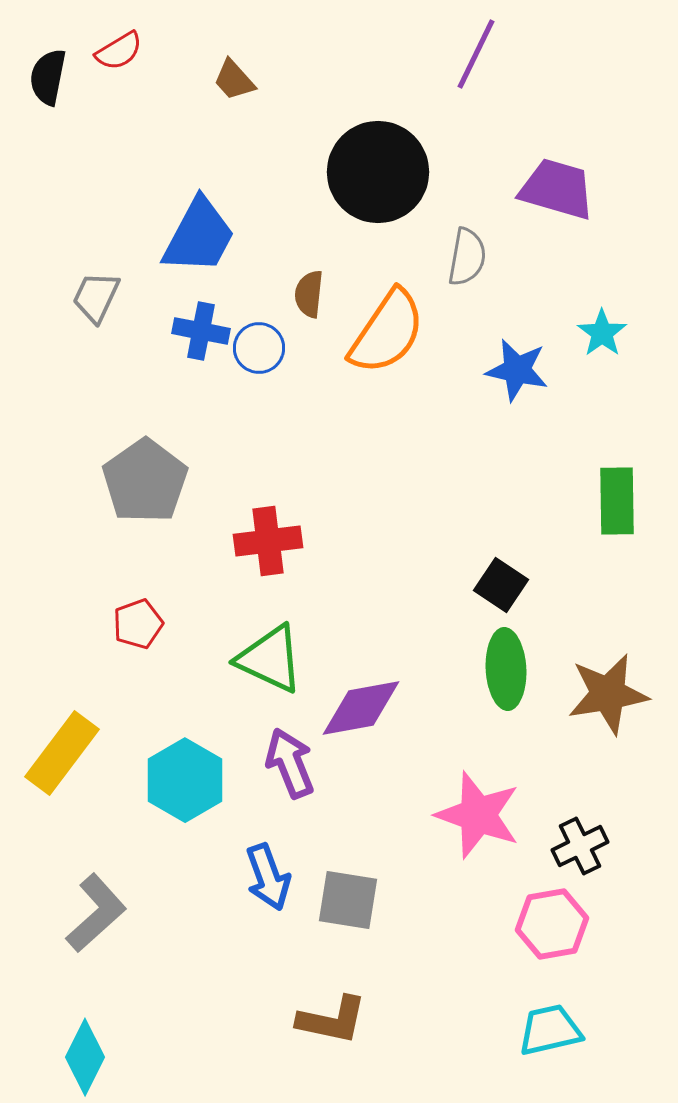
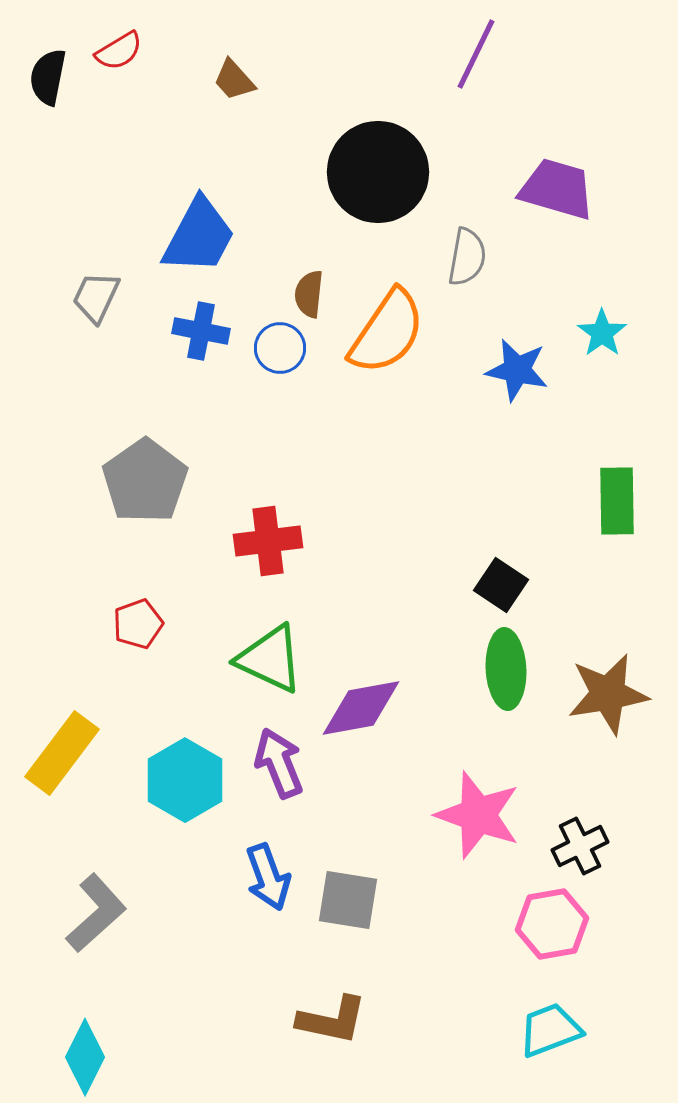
blue circle: moved 21 px right
purple arrow: moved 11 px left
cyan trapezoid: rotated 8 degrees counterclockwise
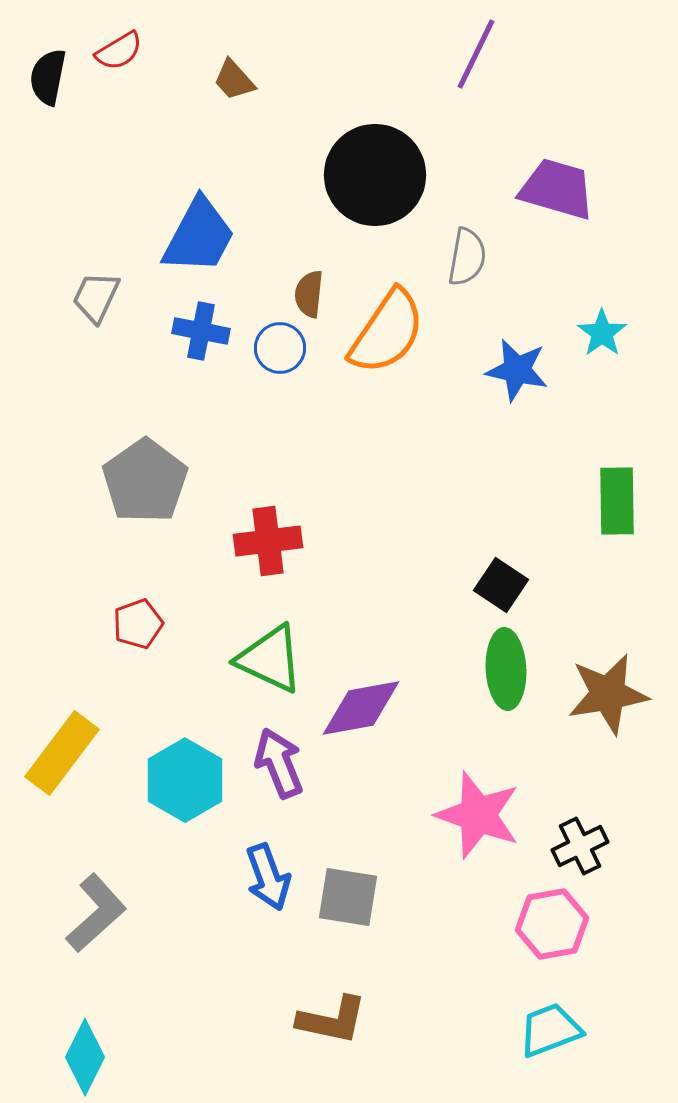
black circle: moved 3 px left, 3 px down
gray square: moved 3 px up
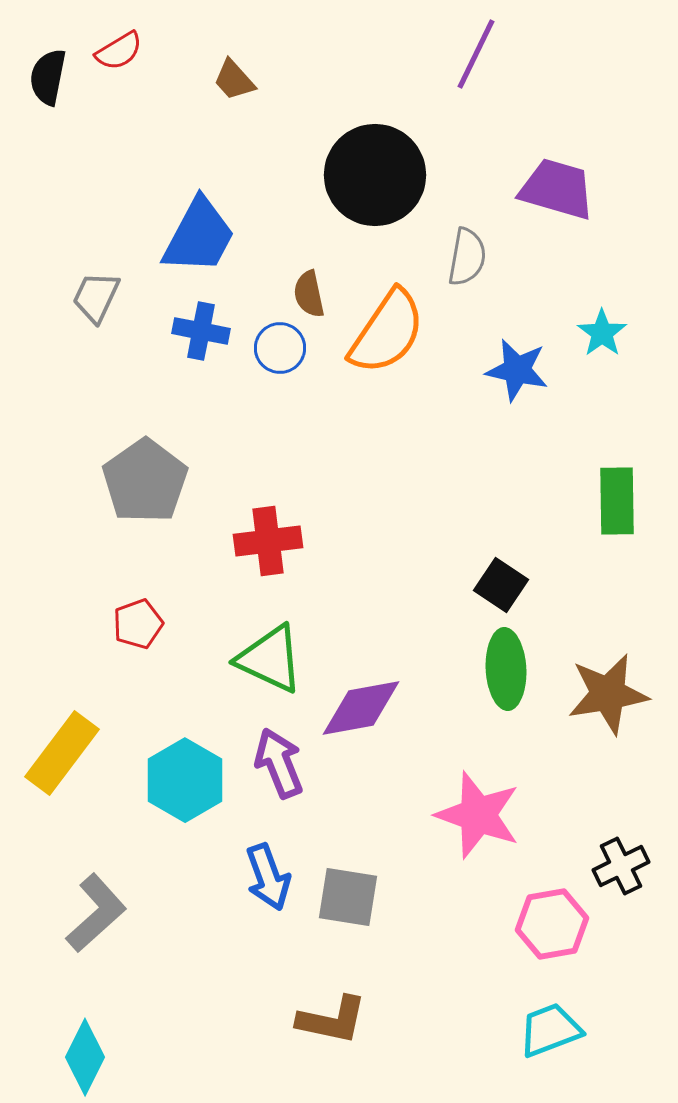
brown semicircle: rotated 18 degrees counterclockwise
black cross: moved 41 px right, 20 px down
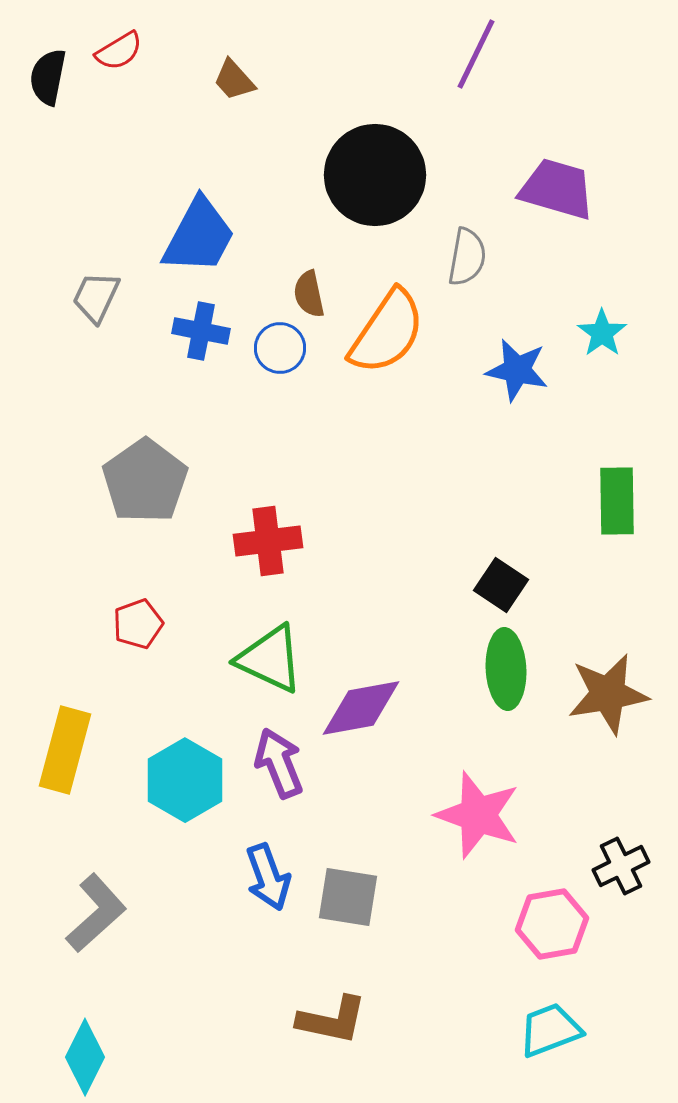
yellow rectangle: moved 3 px right, 3 px up; rotated 22 degrees counterclockwise
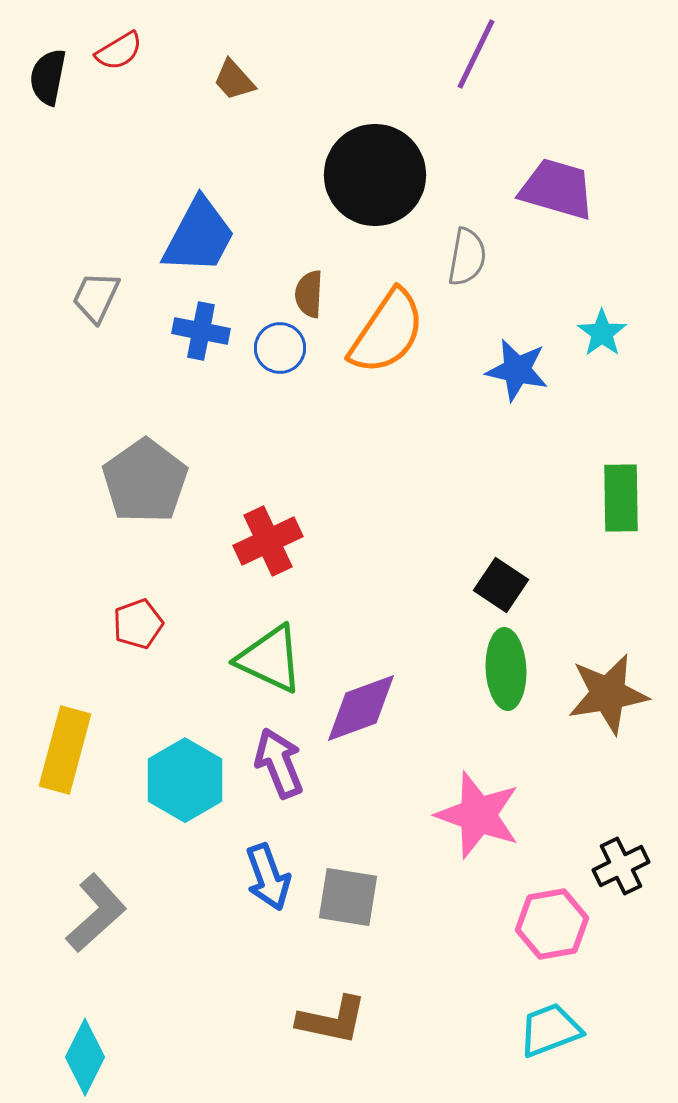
brown semicircle: rotated 15 degrees clockwise
green rectangle: moved 4 px right, 3 px up
red cross: rotated 18 degrees counterclockwise
purple diamond: rotated 10 degrees counterclockwise
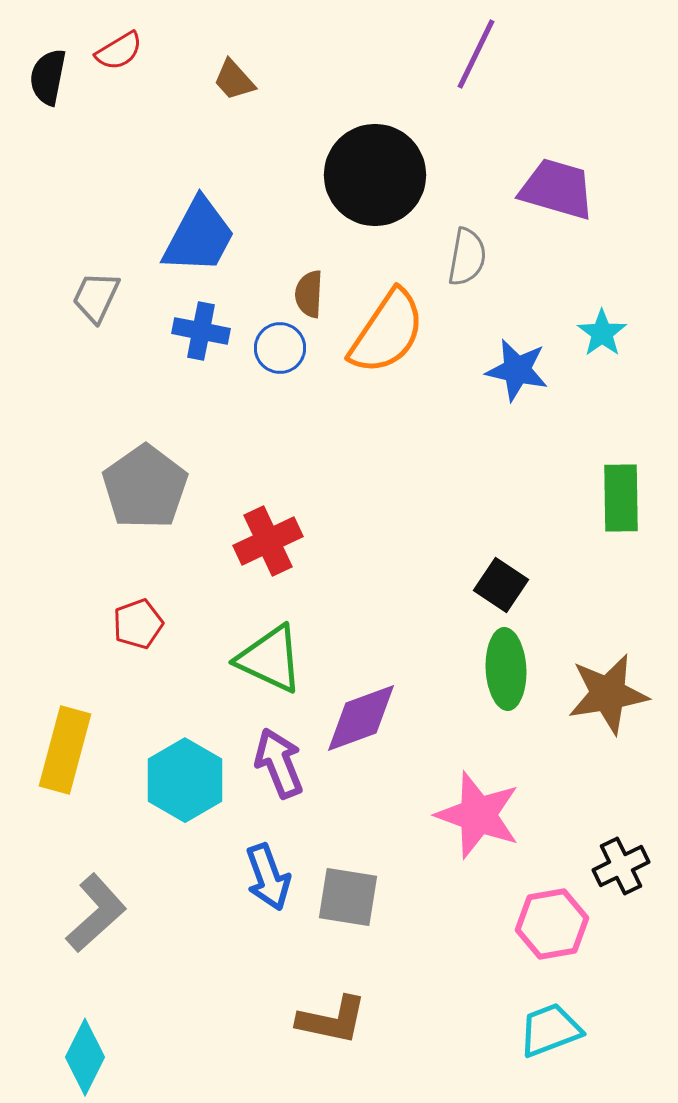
gray pentagon: moved 6 px down
purple diamond: moved 10 px down
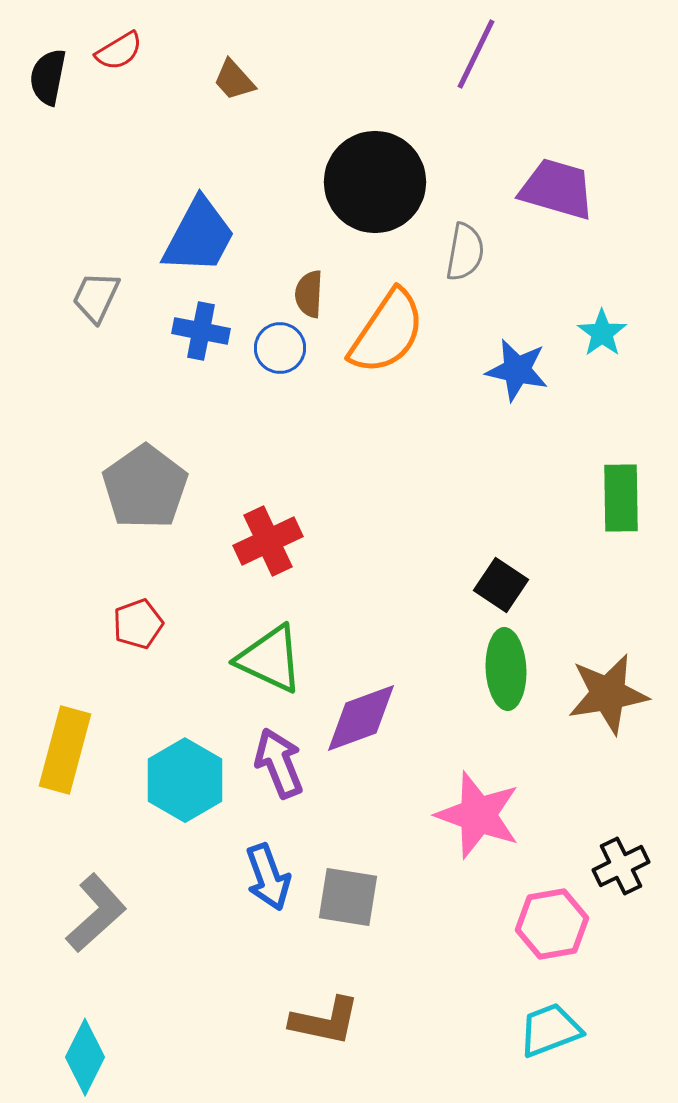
black circle: moved 7 px down
gray semicircle: moved 2 px left, 5 px up
brown L-shape: moved 7 px left, 1 px down
